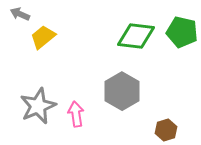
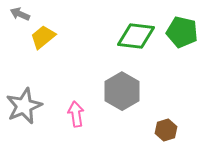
gray star: moved 14 px left
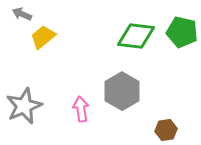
gray arrow: moved 2 px right
pink arrow: moved 5 px right, 5 px up
brown hexagon: rotated 10 degrees clockwise
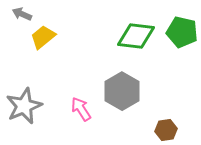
pink arrow: rotated 25 degrees counterclockwise
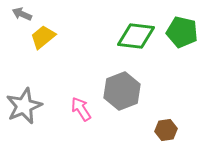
gray hexagon: rotated 9 degrees clockwise
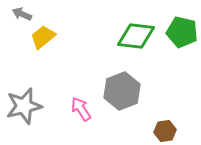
gray star: rotated 9 degrees clockwise
brown hexagon: moved 1 px left, 1 px down
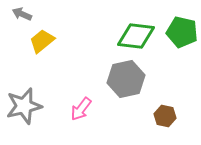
yellow trapezoid: moved 1 px left, 4 px down
gray hexagon: moved 4 px right, 12 px up; rotated 9 degrees clockwise
pink arrow: rotated 110 degrees counterclockwise
brown hexagon: moved 15 px up; rotated 20 degrees clockwise
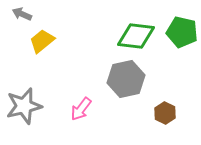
brown hexagon: moved 3 px up; rotated 15 degrees clockwise
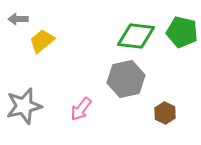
gray arrow: moved 4 px left, 5 px down; rotated 24 degrees counterclockwise
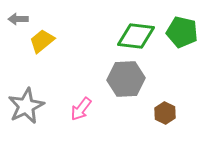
gray hexagon: rotated 9 degrees clockwise
gray star: moved 2 px right; rotated 12 degrees counterclockwise
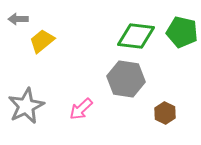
gray hexagon: rotated 12 degrees clockwise
pink arrow: rotated 10 degrees clockwise
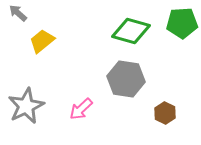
gray arrow: moved 6 px up; rotated 42 degrees clockwise
green pentagon: moved 9 px up; rotated 16 degrees counterclockwise
green diamond: moved 5 px left, 5 px up; rotated 9 degrees clockwise
